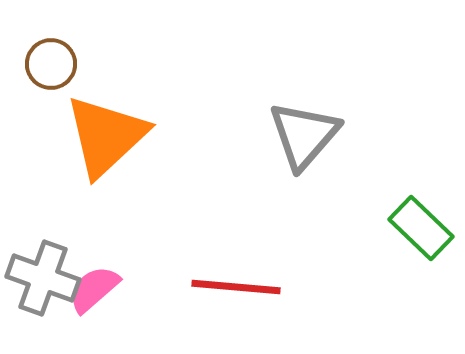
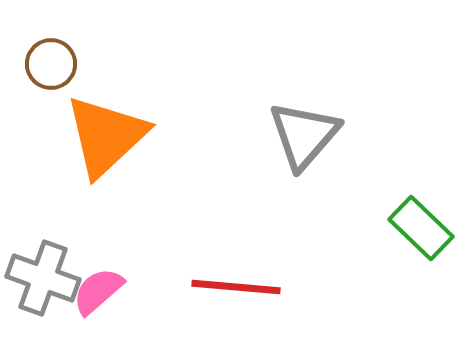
pink semicircle: moved 4 px right, 2 px down
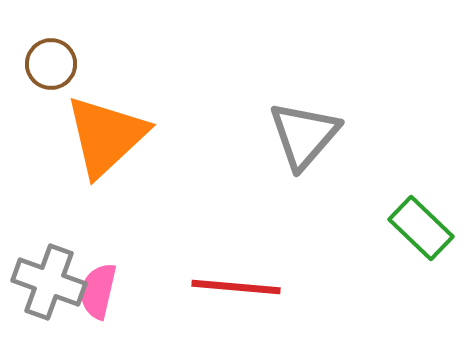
gray cross: moved 6 px right, 4 px down
pink semicircle: rotated 36 degrees counterclockwise
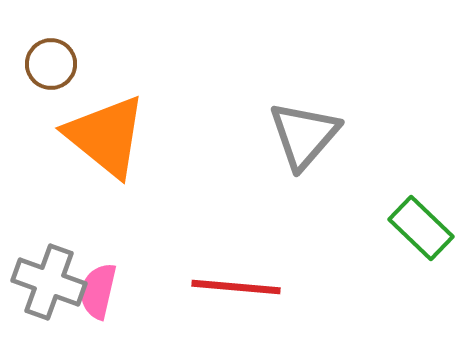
orange triangle: rotated 38 degrees counterclockwise
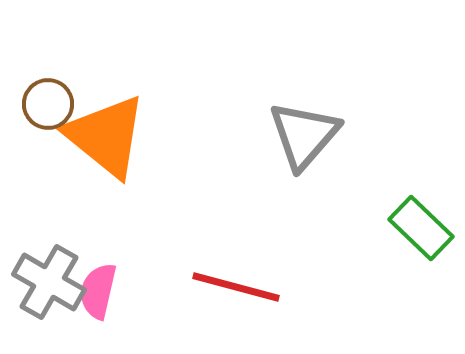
brown circle: moved 3 px left, 40 px down
gray cross: rotated 10 degrees clockwise
red line: rotated 10 degrees clockwise
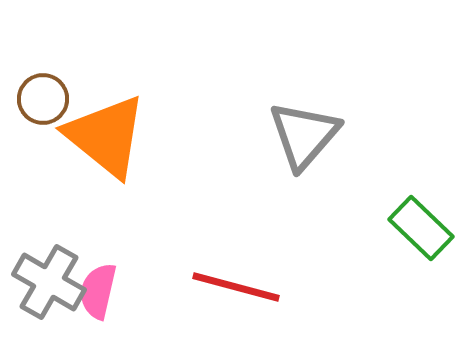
brown circle: moved 5 px left, 5 px up
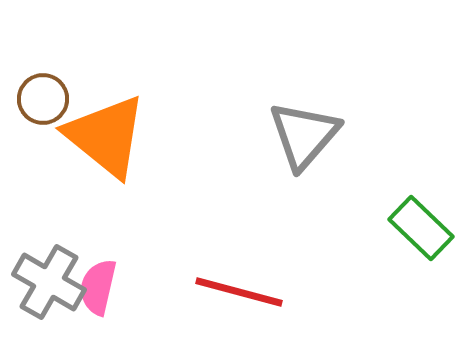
red line: moved 3 px right, 5 px down
pink semicircle: moved 4 px up
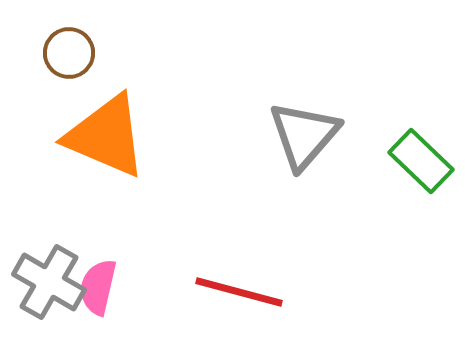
brown circle: moved 26 px right, 46 px up
orange triangle: rotated 16 degrees counterclockwise
green rectangle: moved 67 px up
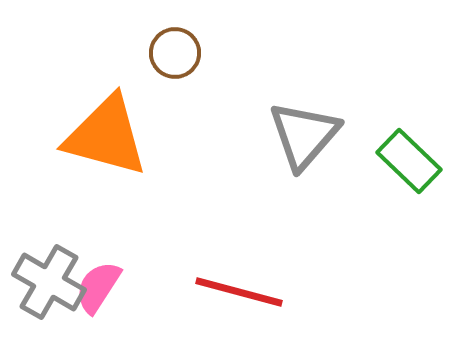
brown circle: moved 106 px right
orange triangle: rotated 8 degrees counterclockwise
green rectangle: moved 12 px left
pink semicircle: rotated 20 degrees clockwise
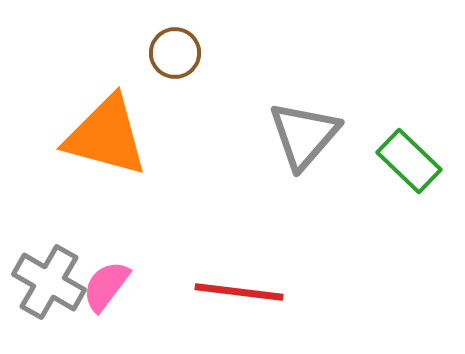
pink semicircle: moved 8 px right, 1 px up; rotated 4 degrees clockwise
red line: rotated 8 degrees counterclockwise
